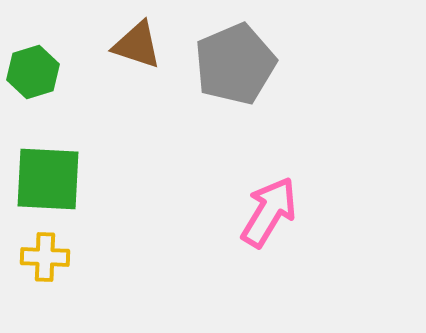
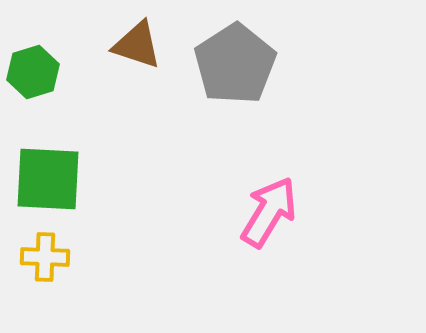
gray pentagon: rotated 10 degrees counterclockwise
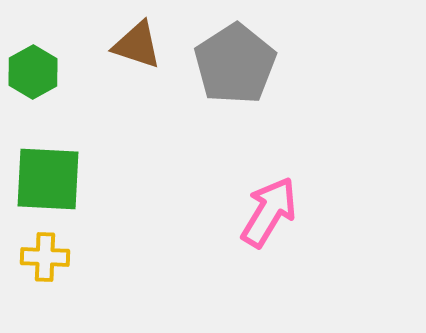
green hexagon: rotated 12 degrees counterclockwise
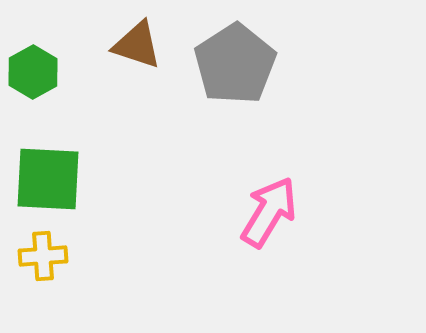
yellow cross: moved 2 px left, 1 px up; rotated 6 degrees counterclockwise
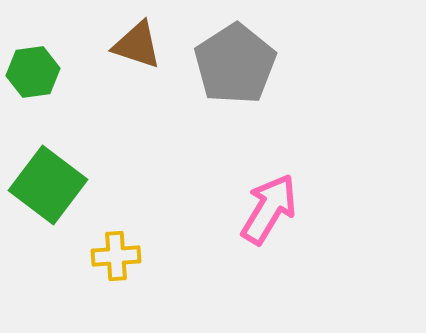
green hexagon: rotated 21 degrees clockwise
green square: moved 6 px down; rotated 34 degrees clockwise
pink arrow: moved 3 px up
yellow cross: moved 73 px right
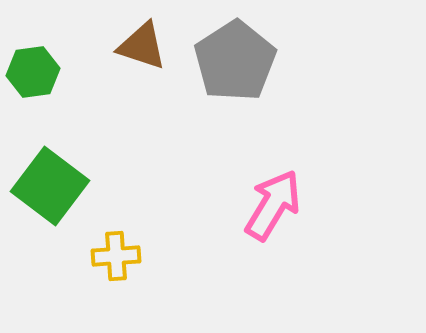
brown triangle: moved 5 px right, 1 px down
gray pentagon: moved 3 px up
green square: moved 2 px right, 1 px down
pink arrow: moved 4 px right, 4 px up
